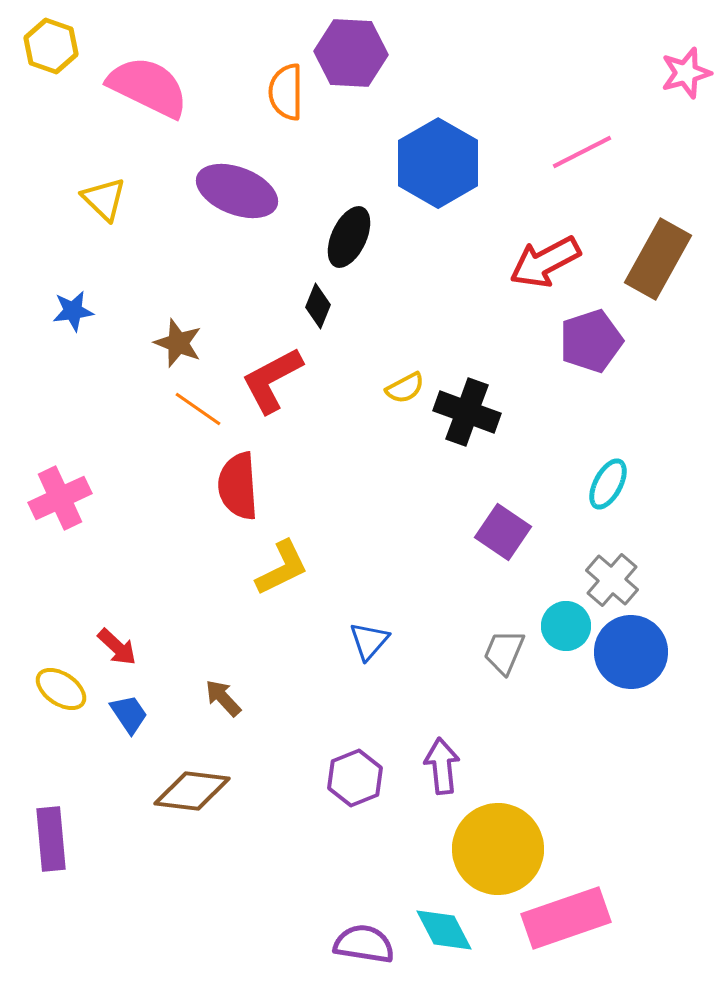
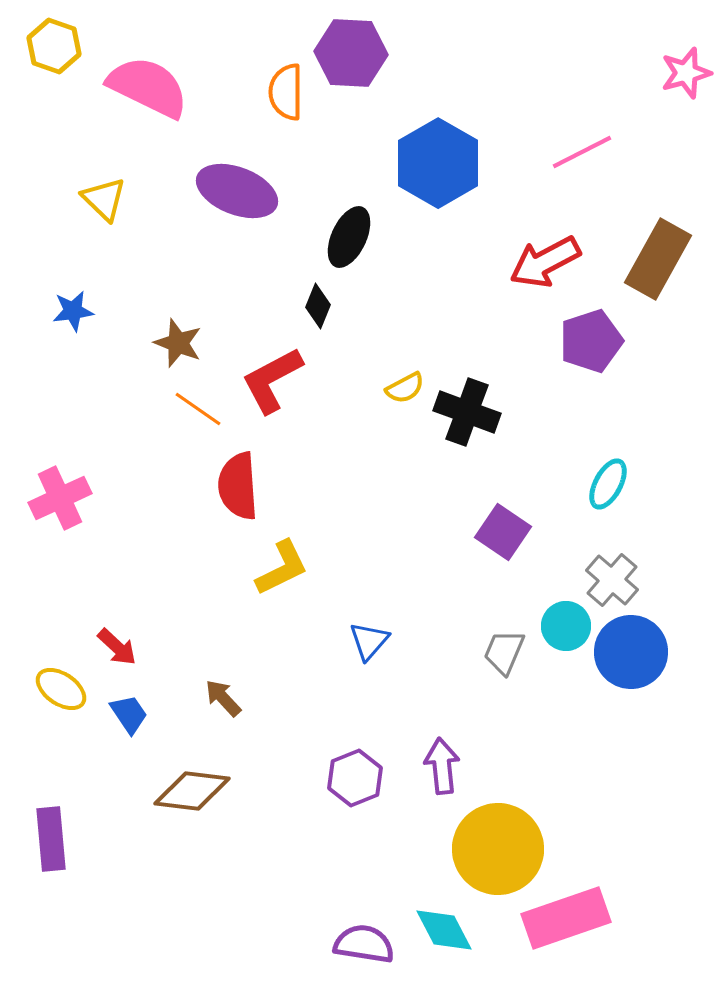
yellow hexagon at (51, 46): moved 3 px right
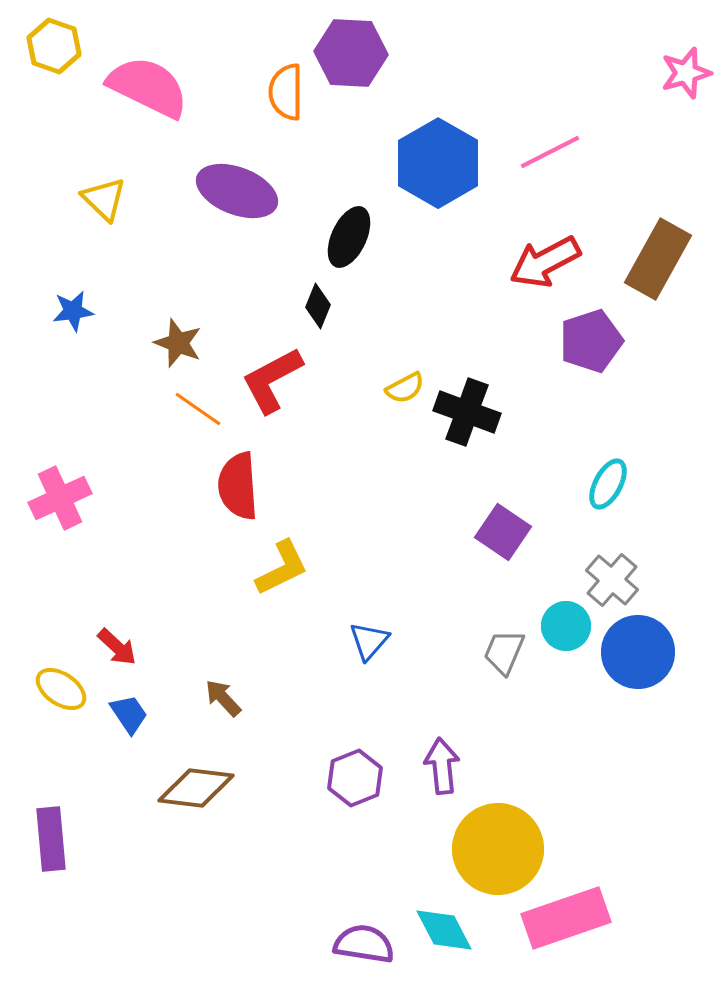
pink line at (582, 152): moved 32 px left
blue circle at (631, 652): moved 7 px right
brown diamond at (192, 791): moved 4 px right, 3 px up
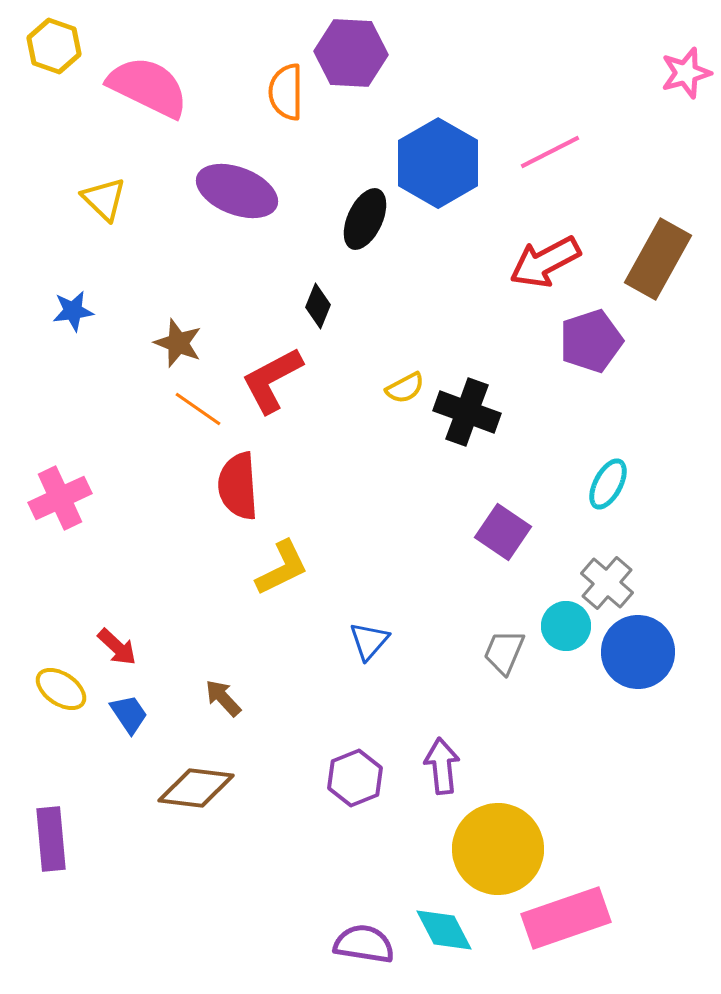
black ellipse at (349, 237): moved 16 px right, 18 px up
gray cross at (612, 580): moved 5 px left, 3 px down
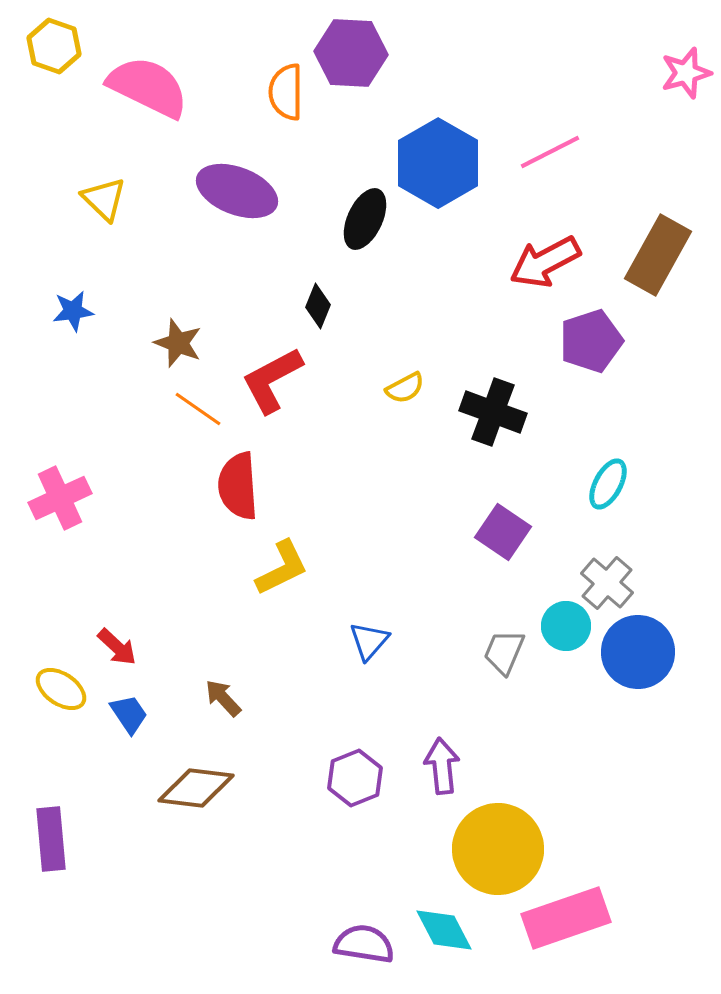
brown rectangle at (658, 259): moved 4 px up
black cross at (467, 412): moved 26 px right
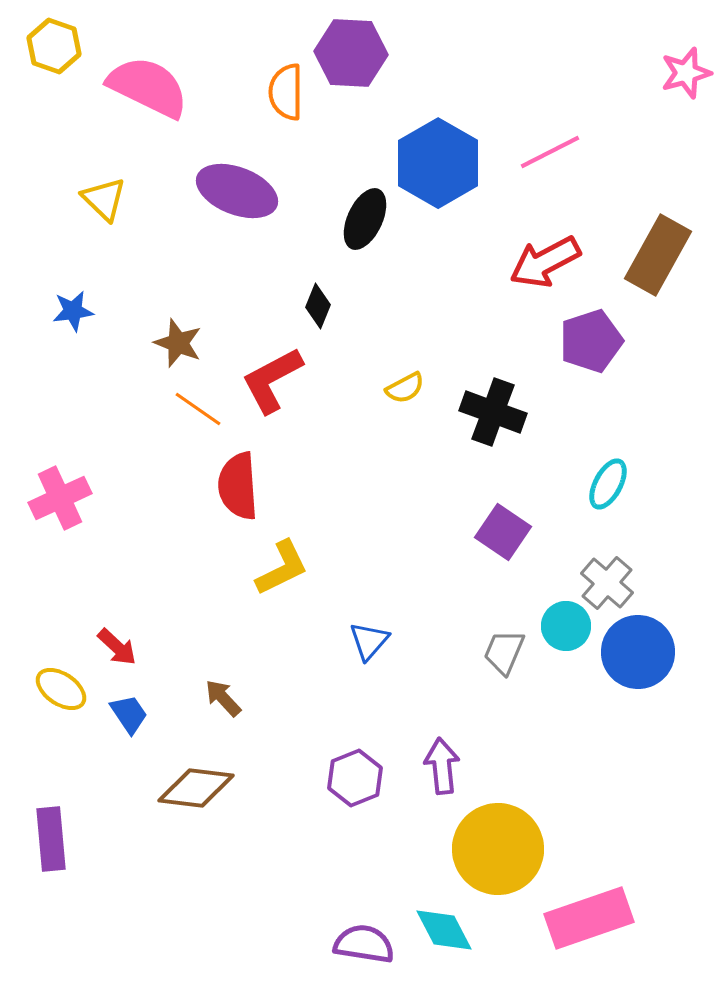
pink rectangle at (566, 918): moved 23 px right
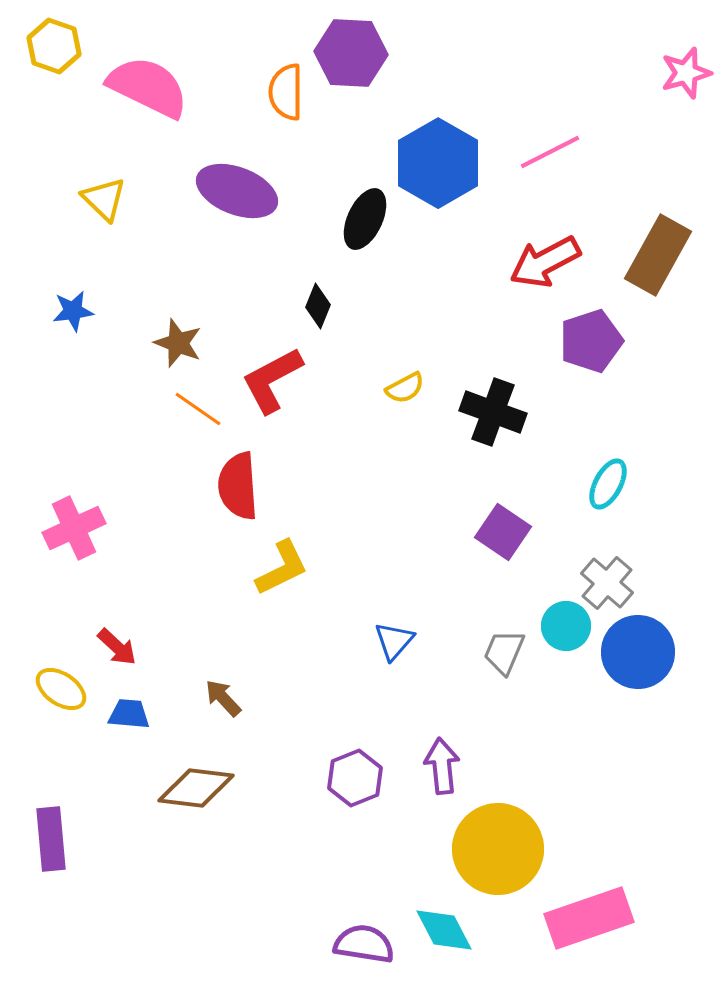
pink cross at (60, 498): moved 14 px right, 30 px down
blue triangle at (369, 641): moved 25 px right
blue trapezoid at (129, 714): rotated 51 degrees counterclockwise
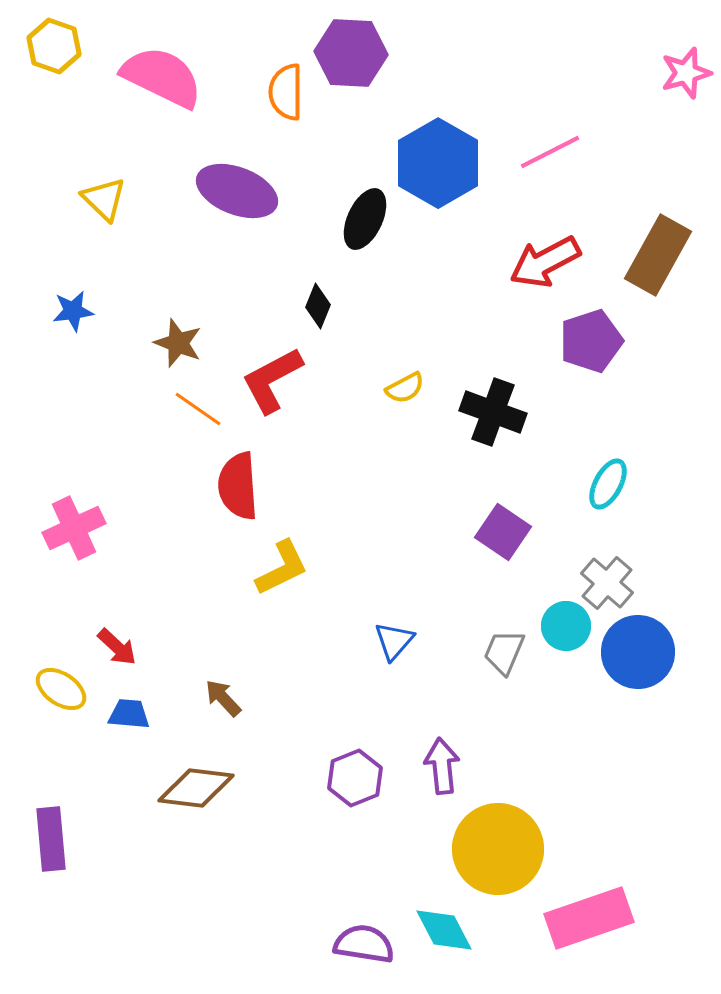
pink semicircle at (148, 87): moved 14 px right, 10 px up
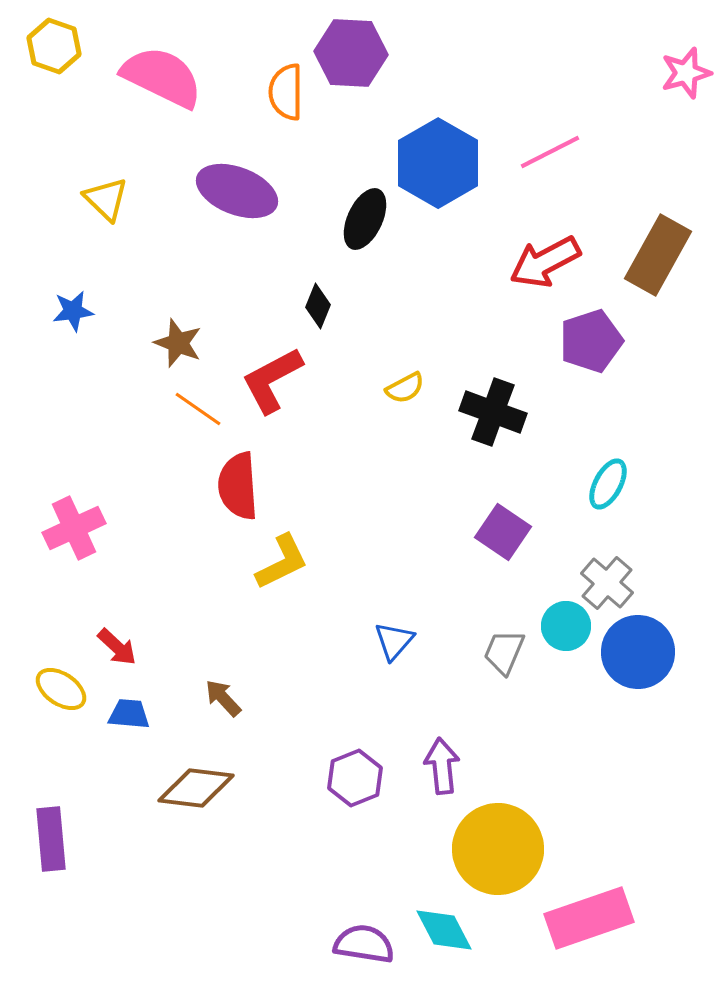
yellow triangle at (104, 199): moved 2 px right
yellow L-shape at (282, 568): moved 6 px up
